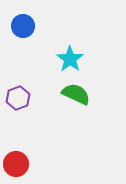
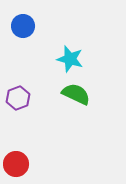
cyan star: rotated 20 degrees counterclockwise
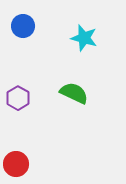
cyan star: moved 14 px right, 21 px up
green semicircle: moved 2 px left, 1 px up
purple hexagon: rotated 10 degrees counterclockwise
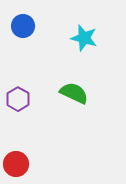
purple hexagon: moved 1 px down
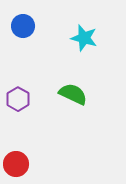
green semicircle: moved 1 px left, 1 px down
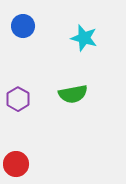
green semicircle: rotated 144 degrees clockwise
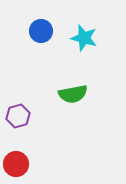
blue circle: moved 18 px right, 5 px down
purple hexagon: moved 17 px down; rotated 15 degrees clockwise
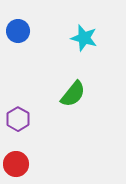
blue circle: moved 23 px left
green semicircle: rotated 40 degrees counterclockwise
purple hexagon: moved 3 px down; rotated 15 degrees counterclockwise
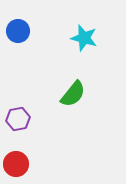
purple hexagon: rotated 20 degrees clockwise
